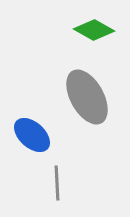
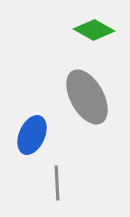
blue ellipse: rotated 72 degrees clockwise
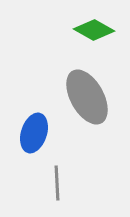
blue ellipse: moved 2 px right, 2 px up; rotated 6 degrees counterclockwise
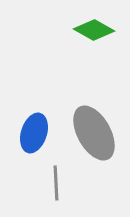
gray ellipse: moved 7 px right, 36 px down
gray line: moved 1 px left
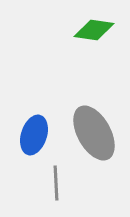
green diamond: rotated 21 degrees counterclockwise
blue ellipse: moved 2 px down
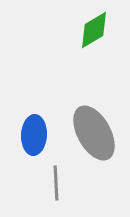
green diamond: rotated 39 degrees counterclockwise
blue ellipse: rotated 15 degrees counterclockwise
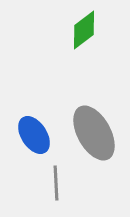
green diamond: moved 10 px left; rotated 6 degrees counterclockwise
blue ellipse: rotated 36 degrees counterclockwise
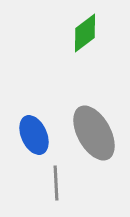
green diamond: moved 1 px right, 3 px down
blue ellipse: rotated 9 degrees clockwise
